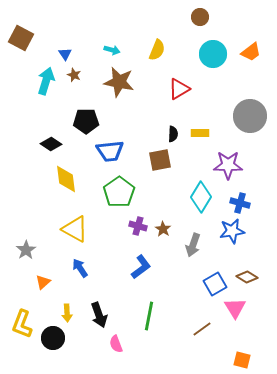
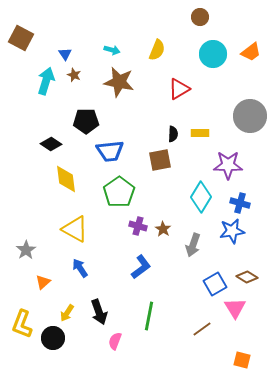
yellow arrow at (67, 313): rotated 36 degrees clockwise
black arrow at (99, 315): moved 3 px up
pink semicircle at (116, 344): moved 1 px left, 3 px up; rotated 42 degrees clockwise
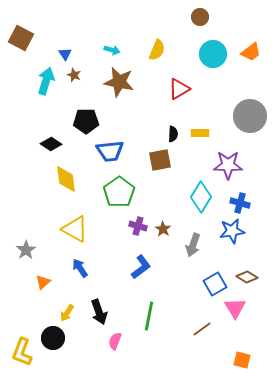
yellow L-shape at (22, 324): moved 28 px down
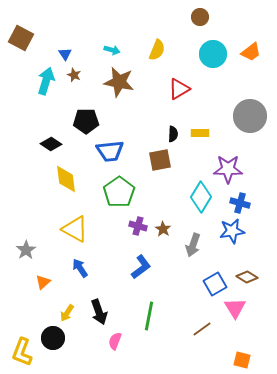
purple star at (228, 165): moved 4 px down
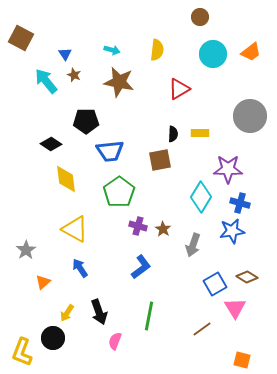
yellow semicircle at (157, 50): rotated 15 degrees counterclockwise
cyan arrow at (46, 81): rotated 56 degrees counterclockwise
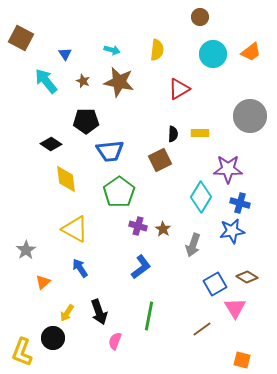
brown star at (74, 75): moved 9 px right, 6 px down
brown square at (160, 160): rotated 15 degrees counterclockwise
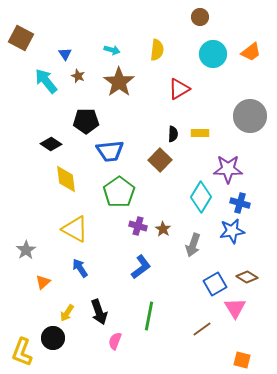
brown star at (83, 81): moved 5 px left, 5 px up
brown star at (119, 82): rotated 24 degrees clockwise
brown square at (160, 160): rotated 20 degrees counterclockwise
